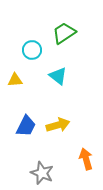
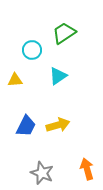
cyan triangle: rotated 48 degrees clockwise
orange arrow: moved 1 px right, 10 px down
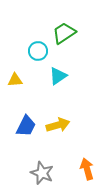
cyan circle: moved 6 px right, 1 px down
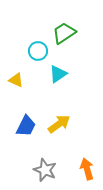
cyan triangle: moved 2 px up
yellow triangle: moved 1 px right; rotated 28 degrees clockwise
yellow arrow: moved 1 px right, 1 px up; rotated 20 degrees counterclockwise
gray star: moved 3 px right, 3 px up
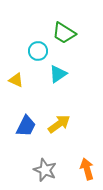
green trapezoid: rotated 115 degrees counterclockwise
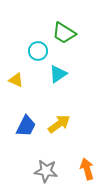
gray star: moved 1 px right, 1 px down; rotated 15 degrees counterclockwise
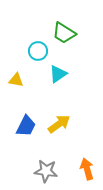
yellow triangle: rotated 14 degrees counterclockwise
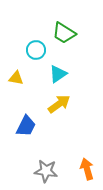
cyan circle: moved 2 px left, 1 px up
yellow triangle: moved 2 px up
yellow arrow: moved 20 px up
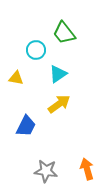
green trapezoid: rotated 20 degrees clockwise
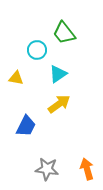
cyan circle: moved 1 px right
gray star: moved 1 px right, 2 px up
